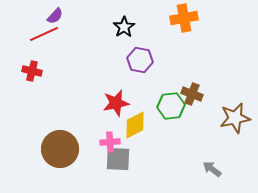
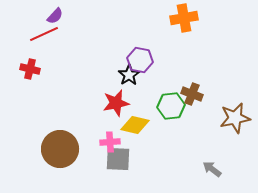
black star: moved 5 px right, 48 px down
red cross: moved 2 px left, 2 px up
yellow diamond: rotated 40 degrees clockwise
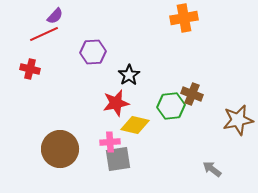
purple hexagon: moved 47 px left, 8 px up; rotated 15 degrees counterclockwise
brown star: moved 3 px right, 2 px down
gray square: rotated 12 degrees counterclockwise
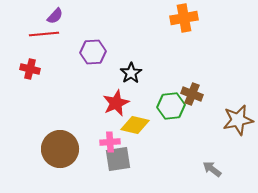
red line: rotated 20 degrees clockwise
black star: moved 2 px right, 2 px up
red star: rotated 12 degrees counterclockwise
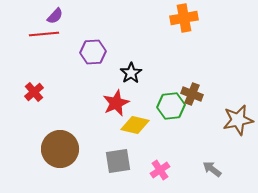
red cross: moved 4 px right, 23 px down; rotated 36 degrees clockwise
pink cross: moved 50 px right, 28 px down; rotated 30 degrees counterclockwise
gray square: moved 2 px down
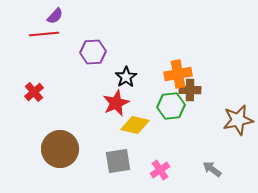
orange cross: moved 6 px left, 56 px down
black star: moved 5 px left, 4 px down
brown cross: moved 2 px left, 4 px up; rotated 20 degrees counterclockwise
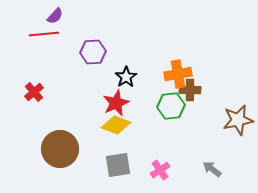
yellow diamond: moved 19 px left; rotated 8 degrees clockwise
gray square: moved 4 px down
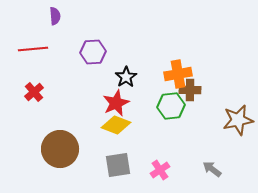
purple semicircle: rotated 48 degrees counterclockwise
red line: moved 11 px left, 15 px down
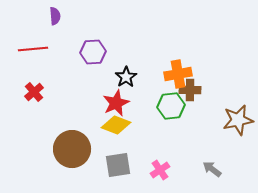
brown circle: moved 12 px right
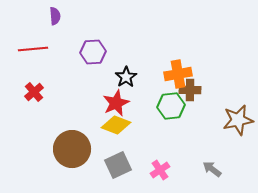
gray square: rotated 16 degrees counterclockwise
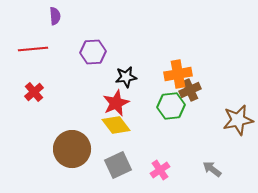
black star: rotated 25 degrees clockwise
brown cross: rotated 25 degrees counterclockwise
yellow diamond: rotated 32 degrees clockwise
